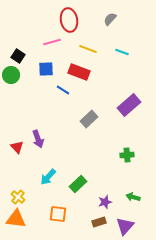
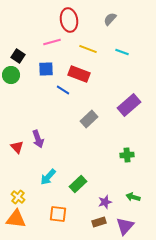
red rectangle: moved 2 px down
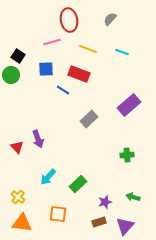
orange triangle: moved 6 px right, 4 px down
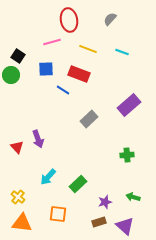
purple triangle: rotated 30 degrees counterclockwise
